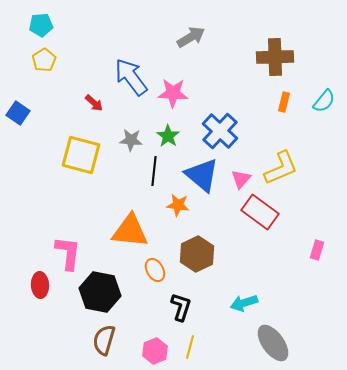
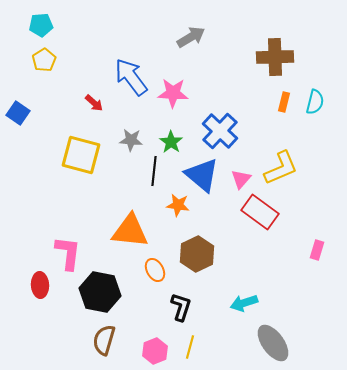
cyan semicircle: moved 9 px left, 1 px down; rotated 25 degrees counterclockwise
green star: moved 3 px right, 6 px down
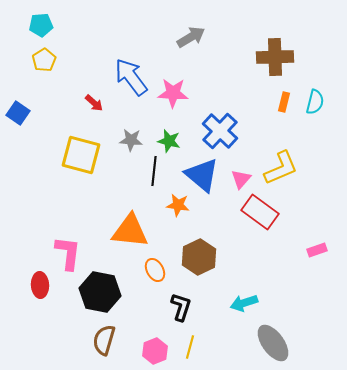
green star: moved 2 px left, 1 px up; rotated 20 degrees counterclockwise
pink rectangle: rotated 54 degrees clockwise
brown hexagon: moved 2 px right, 3 px down
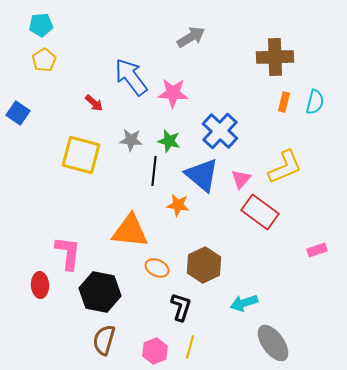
yellow L-shape: moved 4 px right, 1 px up
brown hexagon: moved 5 px right, 8 px down
orange ellipse: moved 2 px right, 2 px up; rotated 35 degrees counterclockwise
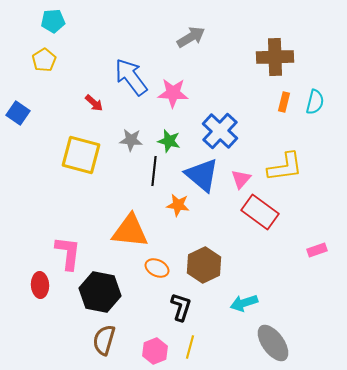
cyan pentagon: moved 12 px right, 4 px up
yellow L-shape: rotated 15 degrees clockwise
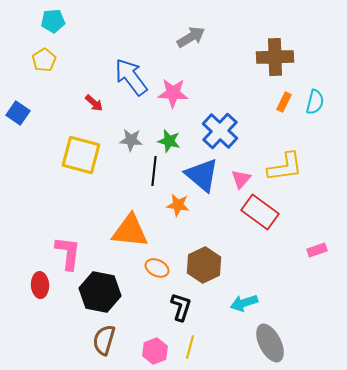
orange rectangle: rotated 12 degrees clockwise
gray ellipse: moved 3 px left; rotated 9 degrees clockwise
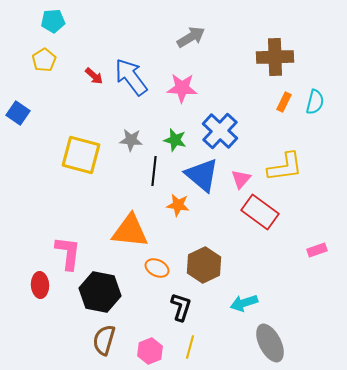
pink star: moved 9 px right, 5 px up
red arrow: moved 27 px up
green star: moved 6 px right, 1 px up
pink hexagon: moved 5 px left
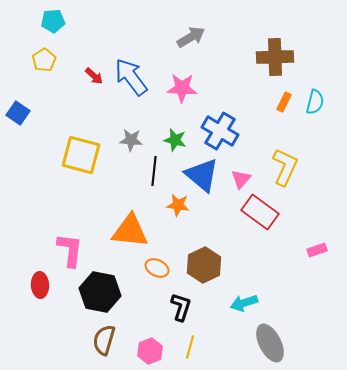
blue cross: rotated 12 degrees counterclockwise
yellow L-shape: rotated 57 degrees counterclockwise
pink L-shape: moved 2 px right, 3 px up
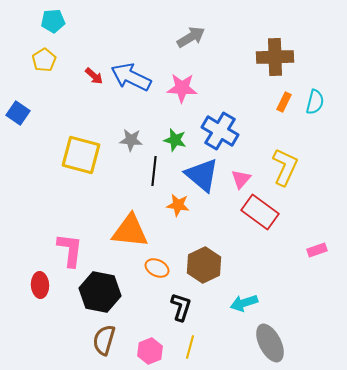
blue arrow: rotated 27 degrees counterclockwise
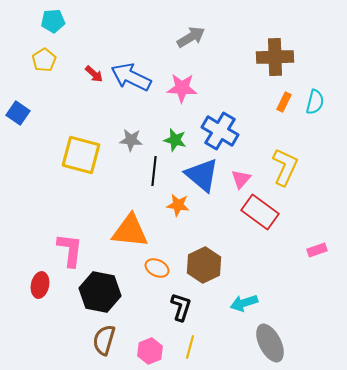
red arrow: moved 2 px up
red ellipse: rotated 15 degrees clockwise
